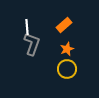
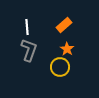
gray L-shape: moved 3 px left, 6 px down
orange star: rotated 16 degrees counterclockwise
yellow circle: moved 7 px left, 2 px up
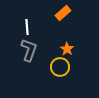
orange rectangle: moved 1 px left, 12 px up
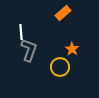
white line: moved 6 px left, 5 px down
orange star: moved 5 px right
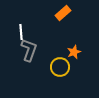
orange star: moved 2 px right, 3 px down; rotated 16 degrees clockwise
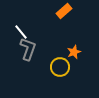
orange rectangle: moved 1 px right, 2 px up
white line: rotated 35 degrees counterclockwise
gray L-shape: moved 1 px left, 1 px up
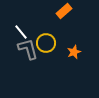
gray L-shape: rotated 35 degrees counterclockwise
yellow circle: moved 14 px left, 24 px up
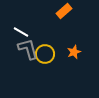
white line: rotated 21 degrees counterclockwise
yellow circle: moved 1 px left, 11 px down
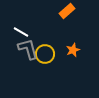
orange rectangle: moved 3 px right
orange star: moved 1 px left, 2 px up
